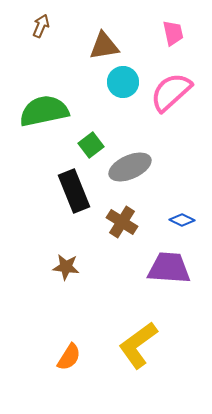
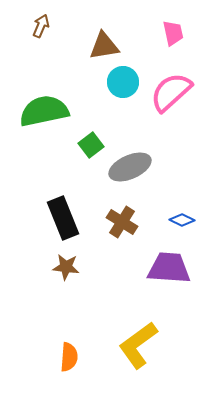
black rectangle: moved 11 px left, 27 px down
orange semicircle: rotated 28 degrees counterclockwise
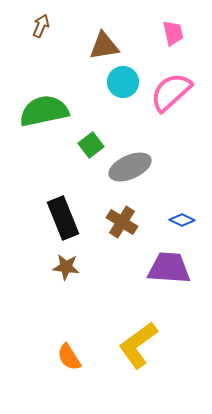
orange semicircle: rotated 144 degrees clockwise
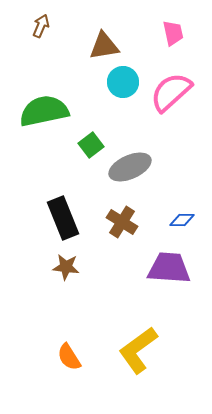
blue diamond: rotated 25 degrees counterclockwise
yellow L-shape: moved 5 px down
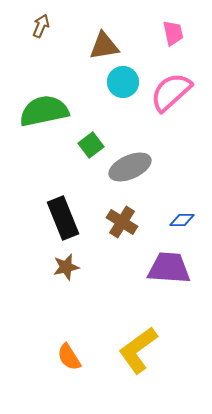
brown star: rotated 20 degrees counterclockwise
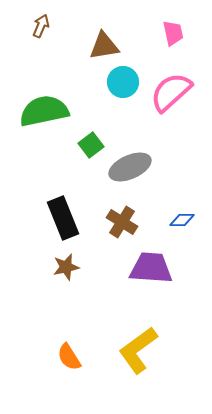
purple trapezoid: moved 18 px left
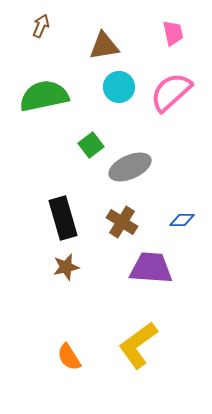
cyan circle: moved 4 px left, 5 px down
green semicircle: moved 15 px up
black rectangle: rotated 6 degrees clockwise
yellow L-shape: moved 5 px up
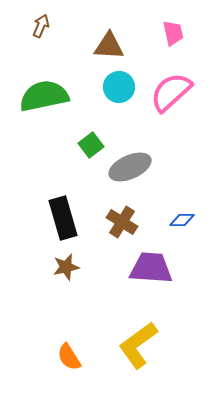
brown triangle: moved 5 px right; rotated 12 degrees clockwise
